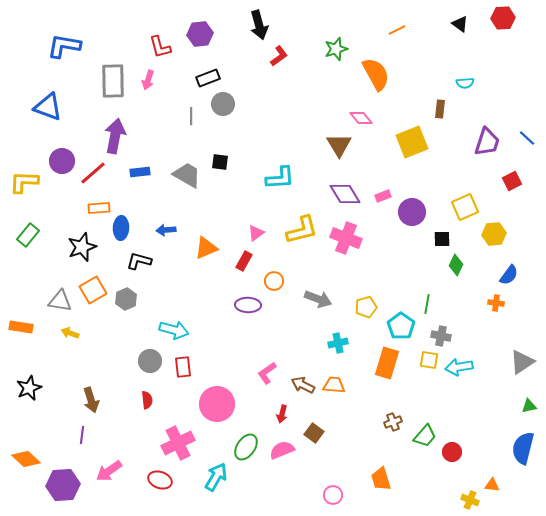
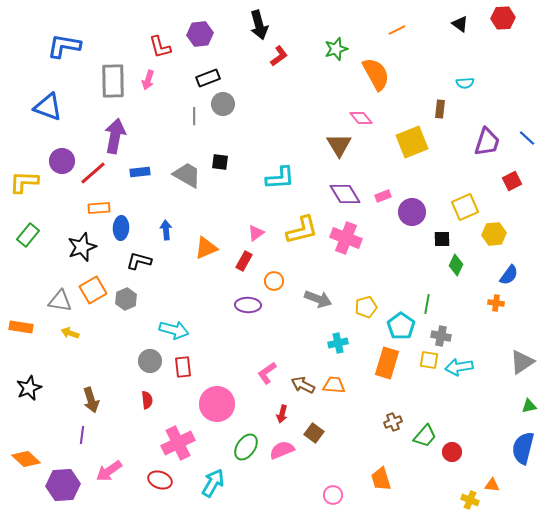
gray line at (191, 116): moved 3 px right
blue arrow at (166, 230): rotated 90 degrees clockwise
cyan arrow at (216, 477): moved 3 px left, 6 px down
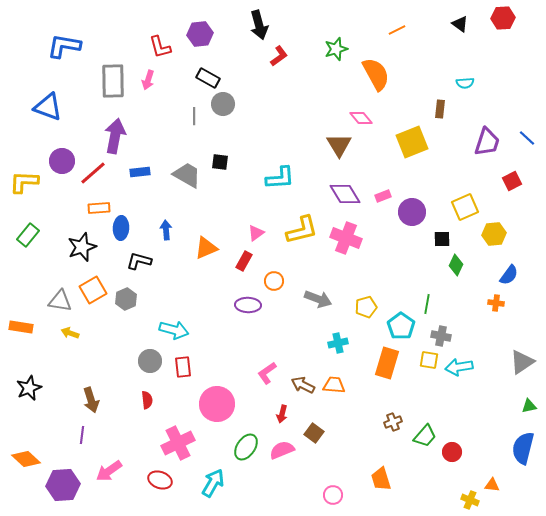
black rectangle at (208, 78): rotated 50 degrees clockwise
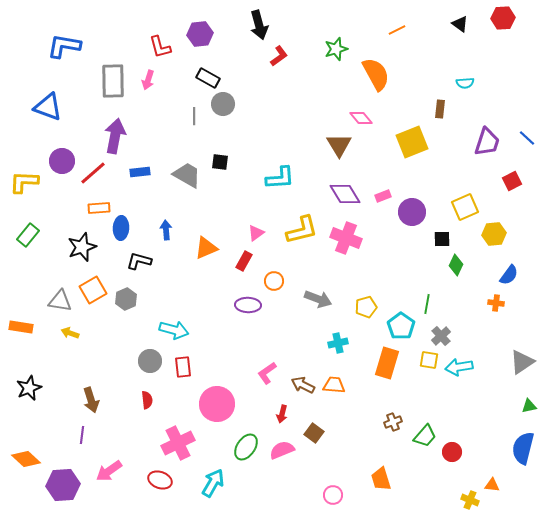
gray cross at (441, 336): rotated 36 degrees clockwise
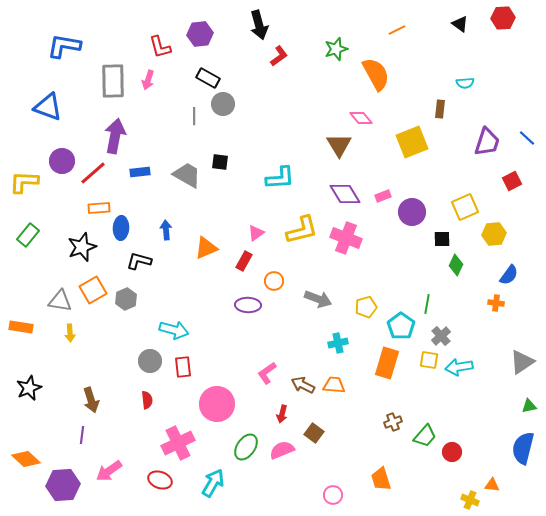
yellow arrow at (70, 333): rotated 114 degrees counterclockwise
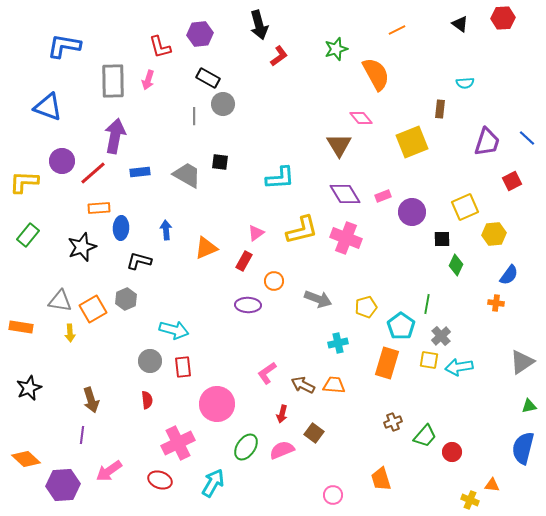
orange square at (93, 290): moved 19 px down
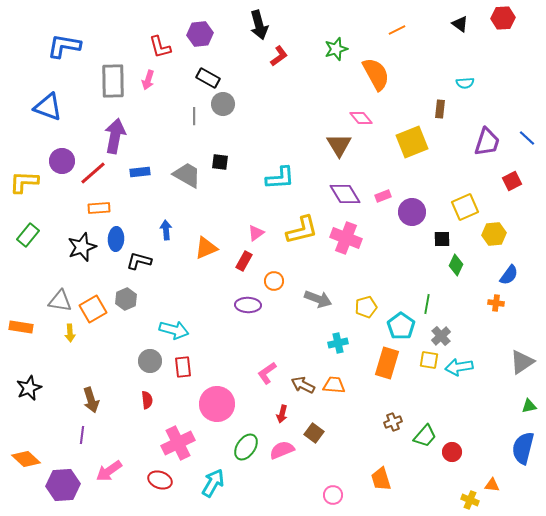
blue ellipse at (121, 228): moved 5 px left, 11 px down
